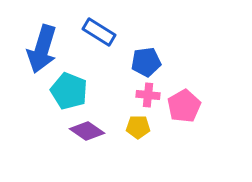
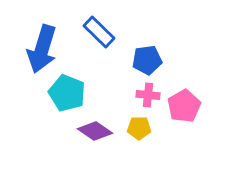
blue rectangle: rotated 12 degrees clockwise
blue pentagon: moved 1 px right, 2 px up
cyan pentagon: moved 2 px left, 2 px down
yellow pentagon: moved 1 px right, 1 px down
purple diamond: moved 8 px right
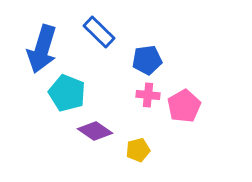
yellow pentagon: moved 1 px left, 22 px down; rotated 15 degrees counterclockwise
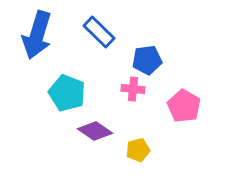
blue arrow: moved 5 px left, 14 px up
pink cross: moved 15 px left, 6 px up
pink pentagon: rotated 12 degrees counterclockwise
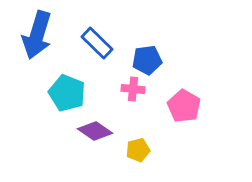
blue rectangle: moved 2 px left, 11 px down
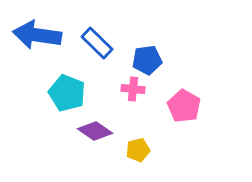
blue arrow: rotated 81 degrees clockwise
